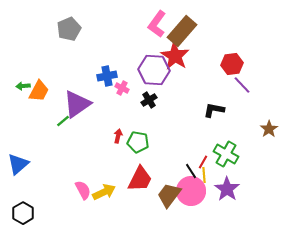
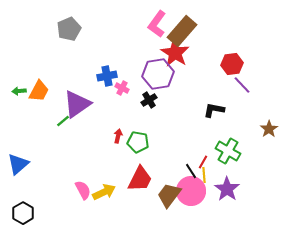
red star: moved 3 px up
purple hexagon: moved 4 px right, 4 px down; rotated 12 degrees counterclockwise
green arrow: moved 4 px left, 5 px down
green cross: moved 2 px right, 3 px up
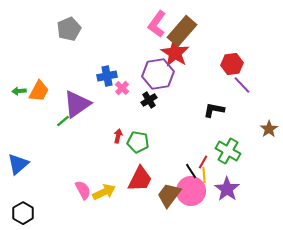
pink cross: rotated 16 degrees clockwise
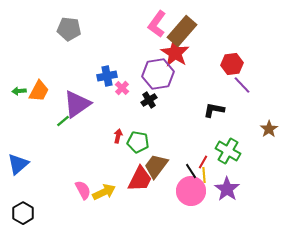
gray pentagon: rotated 30 degrees clockwise
brown trapezoid: moved 13 px left, 29 px up
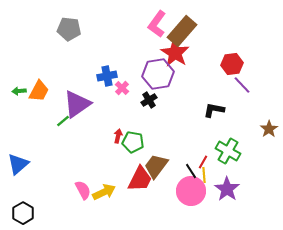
green pentagon: moved 5 px left
